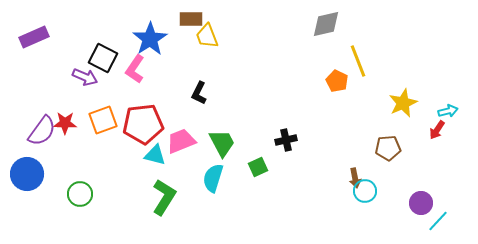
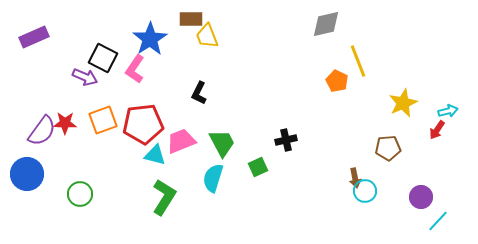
purple circle: moved 6 px up
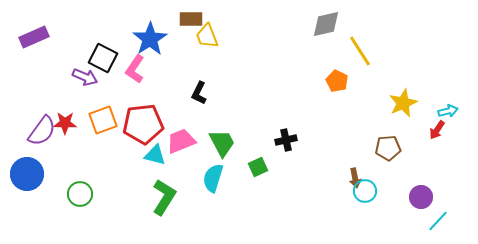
yellow line: moved 2 px right, 10 px up; rotated 12 degrees counterclockwise
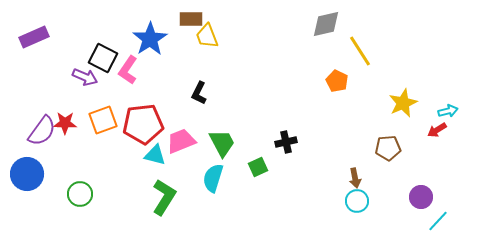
pink L-shape: moved 7 px left, 1 px down
red arrow: rotated 24 degrees clockwise
black cross: moved 2 px down
cyan circle: moved 8 px left, 10 px down
